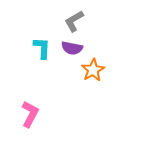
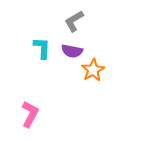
purple semicircle: moved 3 px down
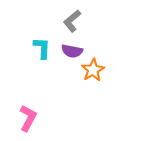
gray L-shape: moved 2 px left; rotated 10 degrees counterclockwise
pink L-shape: moved 2 px left, 4 px down
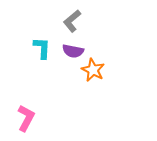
purple semicircle: moved 1 px right
orange star: rotated 15 degrees counterclockwise
pink L-shape: moved 2 px left
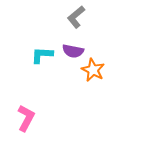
gray L-shape: moved 4 px right, 4 px up
cyan L-shape: moved 7 px down; rotated 90 degrees counterclockwise
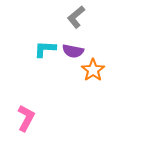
cyan L-shape: moved 3 px right, 6 px up
orange star: rotated 10 degrees clockwise
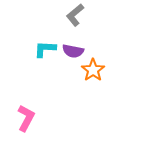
gray L-shape: moved 1 px left, 2 px up
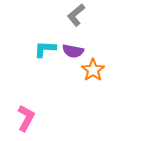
gray L-shape: moved 1 px right
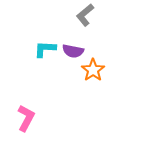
gray L-shape: moved 9 px right
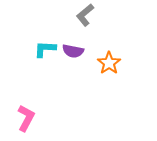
orange star: moved 16 px right, 7 px up
